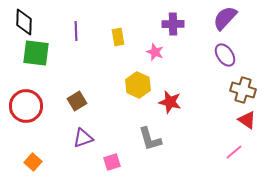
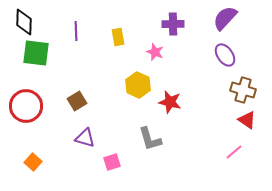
purple triangle: moved 2 px right; rotated 35 degrees clockwise
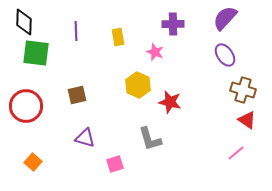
brown square: moved 6 px up; rotated 18 degrees clockwise
pink line: moved 2 px right, 1 px down
pink square: moved 3 px right, 2 px down
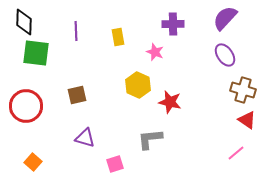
gray L-shape: rotated 100 degrees clockwise
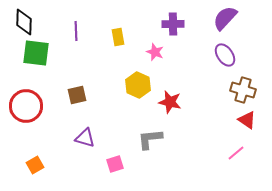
orange square: moved 2 px right, 3 px down; rotated 18 degrees clockwise
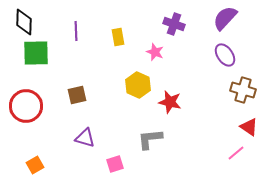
purple cross: moved 1 px right; rotated 20 degrees clockwise
green square: rotated 8 degrees counterclockwise
red triangle: moved 2 px right, 7 px down
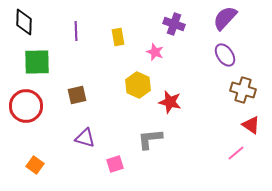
green square: moved 1 px right, 9 px down
red triangle: moved 2 px right, 2 px up
orange square: rotated 24 degrees counterclockwise
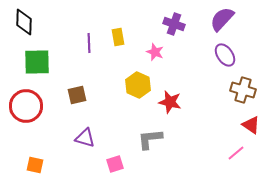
purple semicircle: moved 3 px left, 1 px down
purple line: moved 13 px right, 12 px down
orange square: rotated 24 degrees counterclockwise
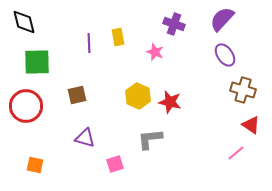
black diamond: rotated 16 degrees counterclockwise
yellow hexagon: moved 11 px down
